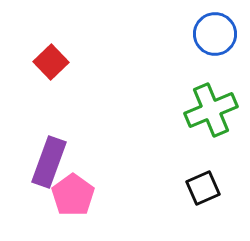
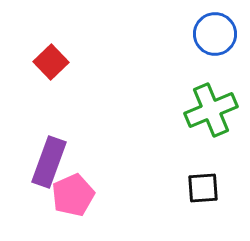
black square: rotated 20 degrees clockwise
pink pentagon: rotated 12 degrees clockwise
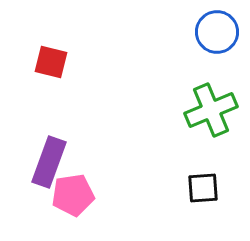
blue circle: moved 2 px right, 2 px up
red square: rotated 32 degrees counterclockwise
pink pentagon: rotated 15 degrees clockwise
